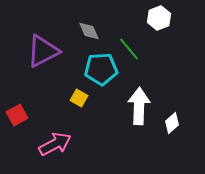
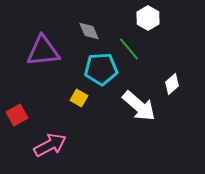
white hexagon: moved 11 px left; rotated 10 degrees counterclockwise
purple triangle: rotated 21 degrees clockwise
white arrow: rotated 129 degrees clockwise
white diamond: moved 39 px up
pink arrow: moved 5 px left, 1 px down
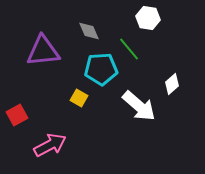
white hexagon: rotated 20 degrees counterclockwise
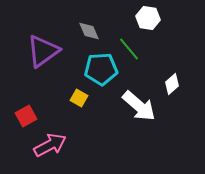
purple triangle: rotated 30 degrees counterclockwise
red square: moved 9 px right, 1 px down
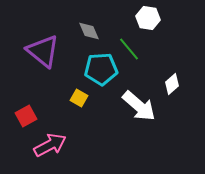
purple triangle: rotated 45 degrees counterclockwise
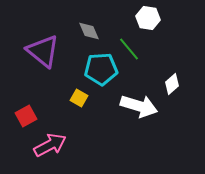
white arrow: rotated 24 degrees counterclockwise
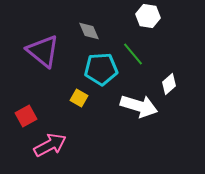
white hexagon: moved 2 px up
green line: moved 4 px right, 5 px down
white diamond: moved 3 px left
